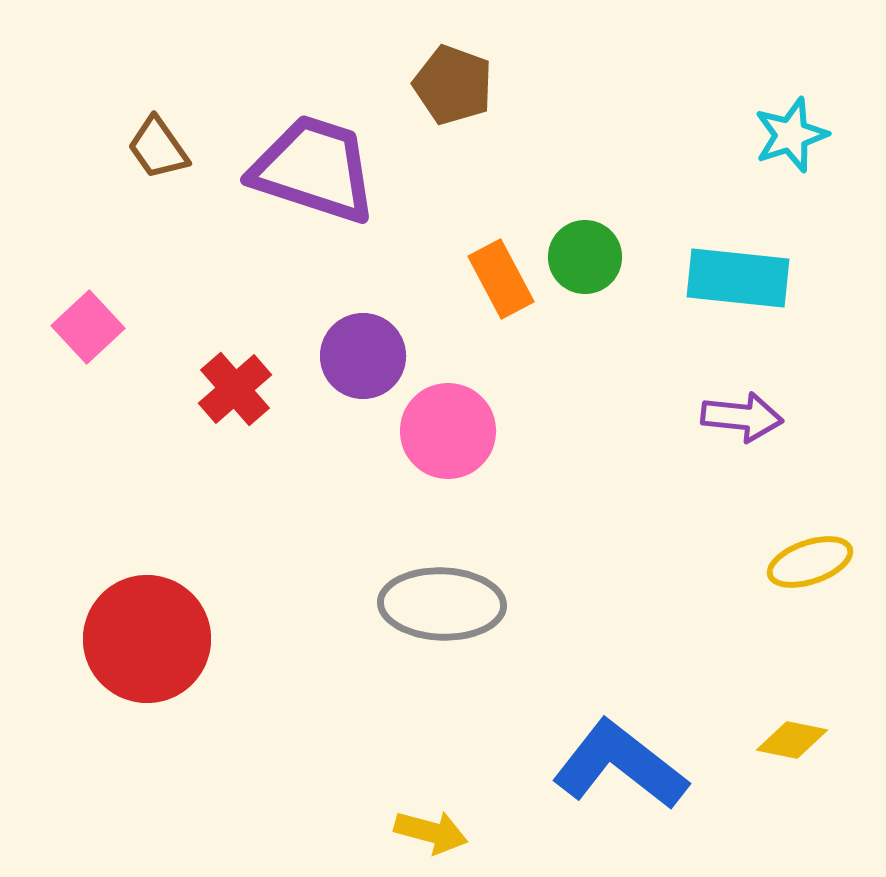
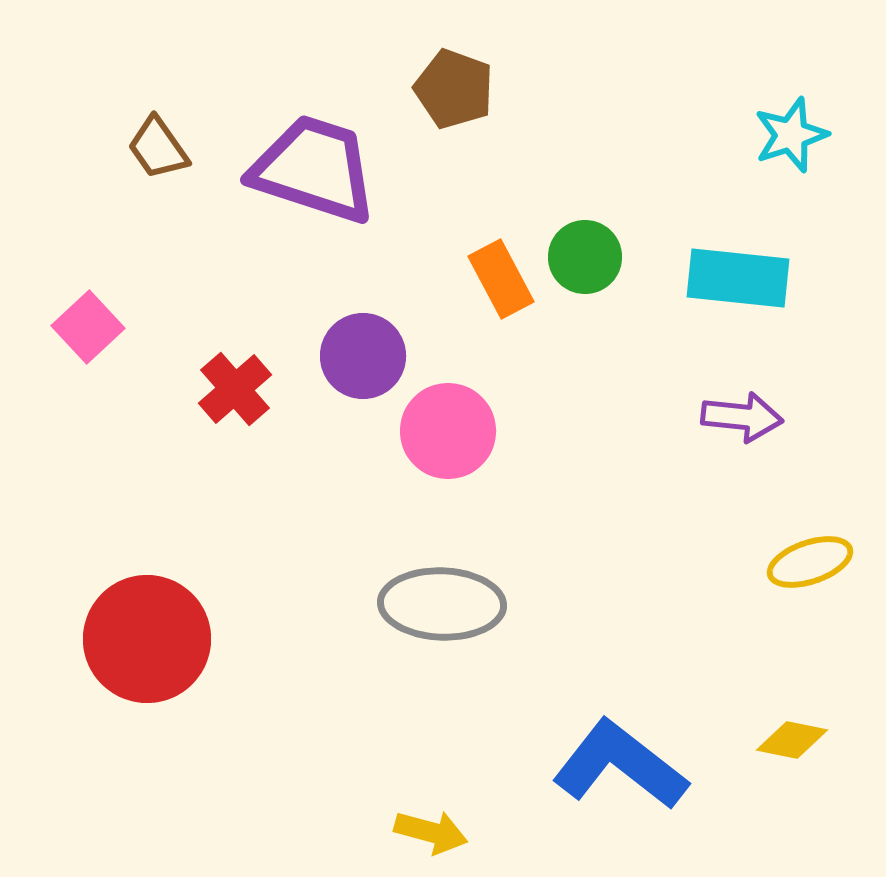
brown pentagon: moved 1 px right, 4 px down
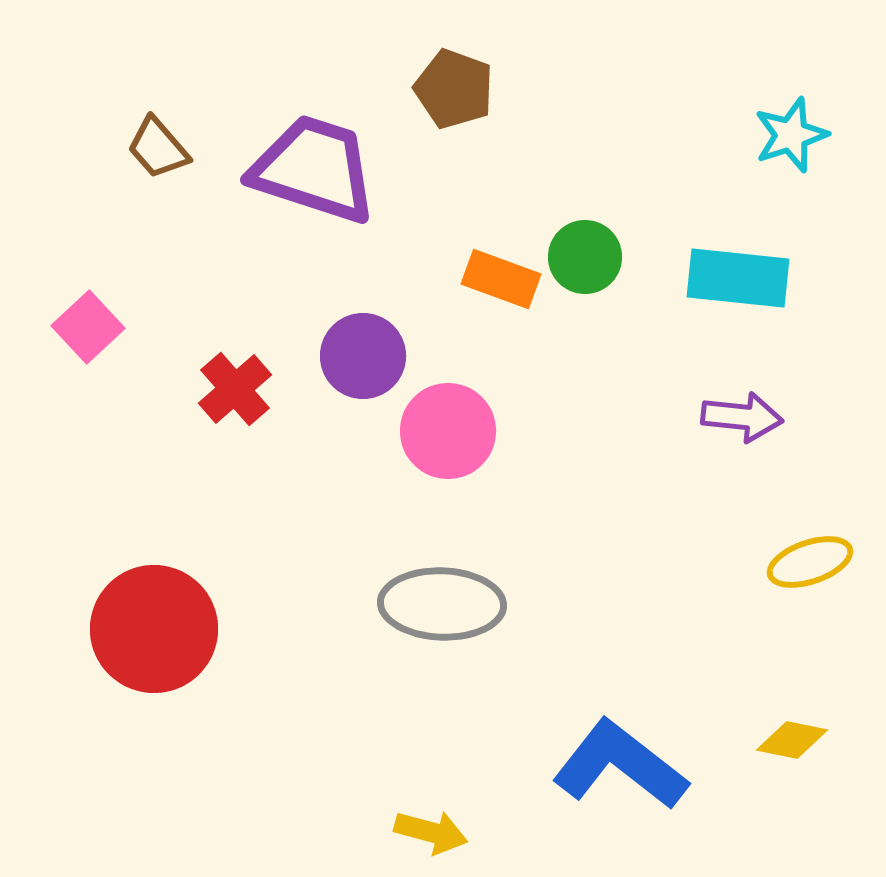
brown trapezoid: rotated 6 degrees counterclockwise
orange rectangle: rotated 42 degrees counterclockwise
red circle: moved 7 px right, 10 px up
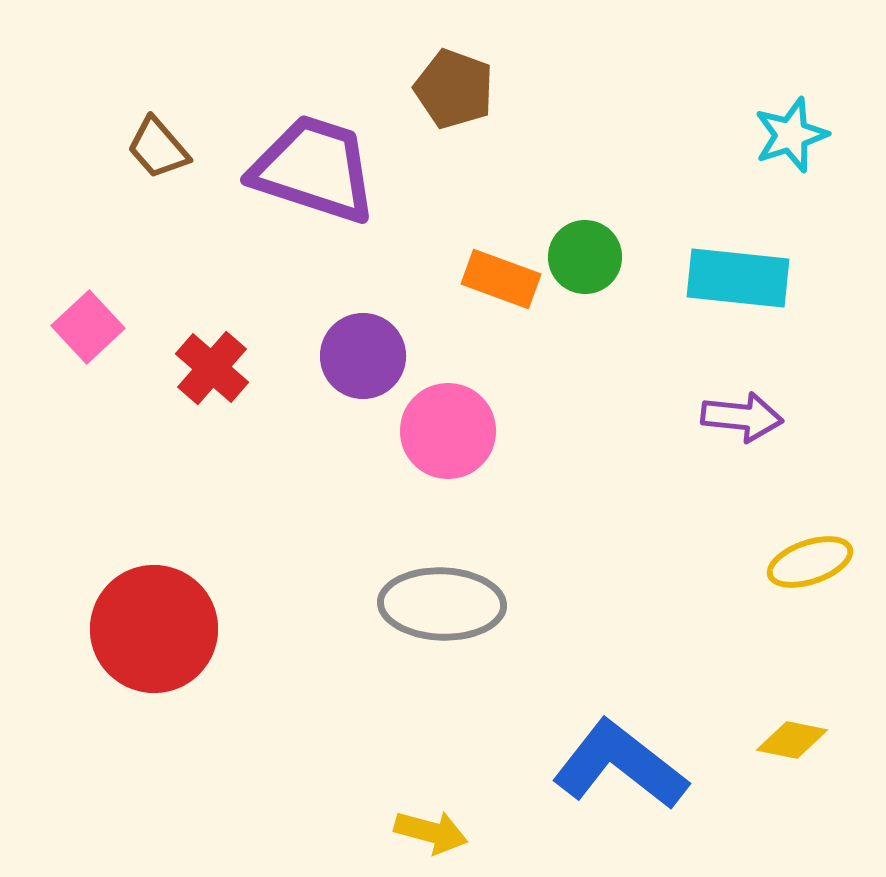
red cross: moved 23 px left, 21 px up; rotated 8 degrees counterclockwise
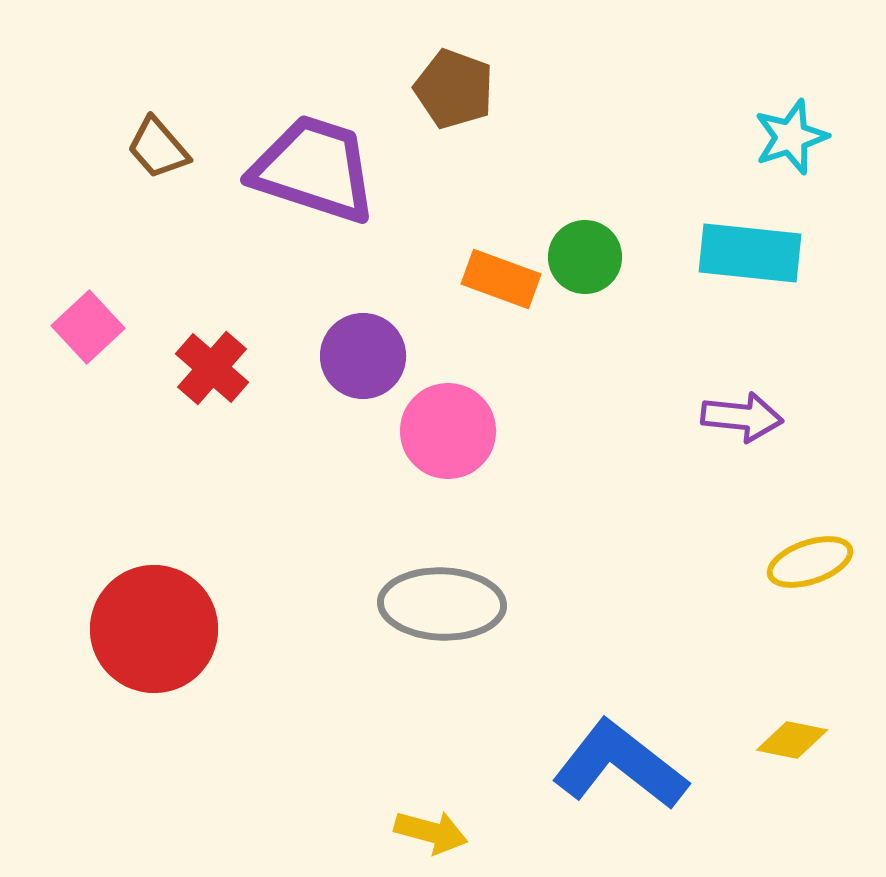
cyan star: moved 2 px down
cyan rectangle: moved 12 px right, 25 px up
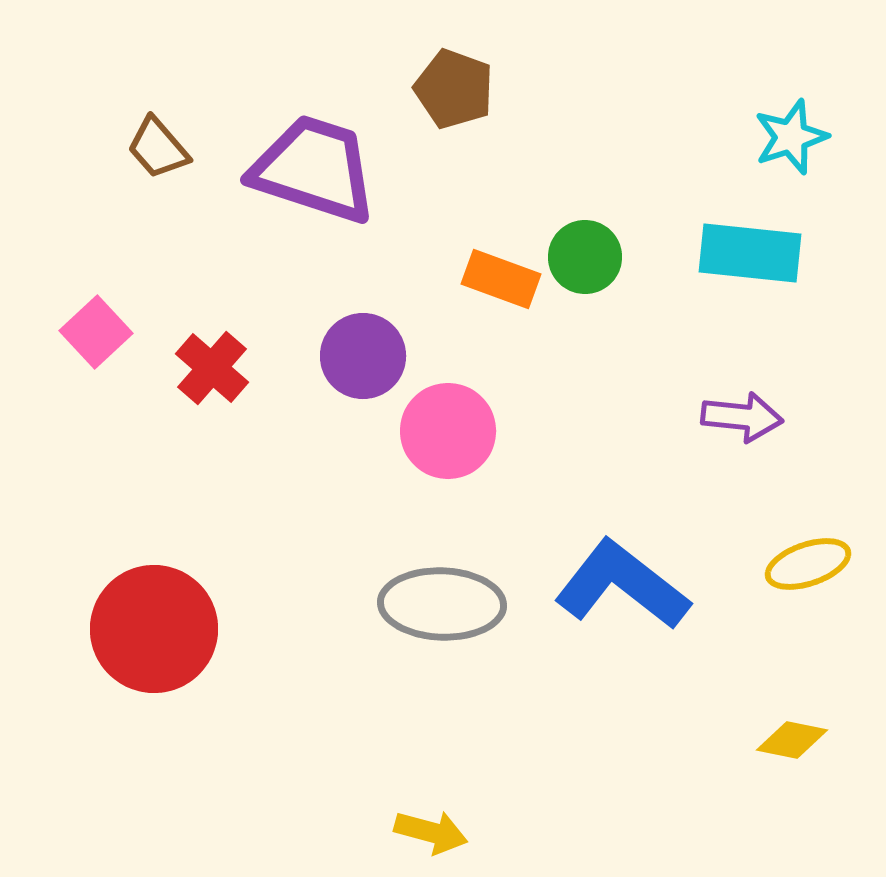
pink square: moved 8 px right, 5 px down
yellow ellipse: moved 2 px left, 2 px down
blue L-shape: moved 2 px right, 180 px up
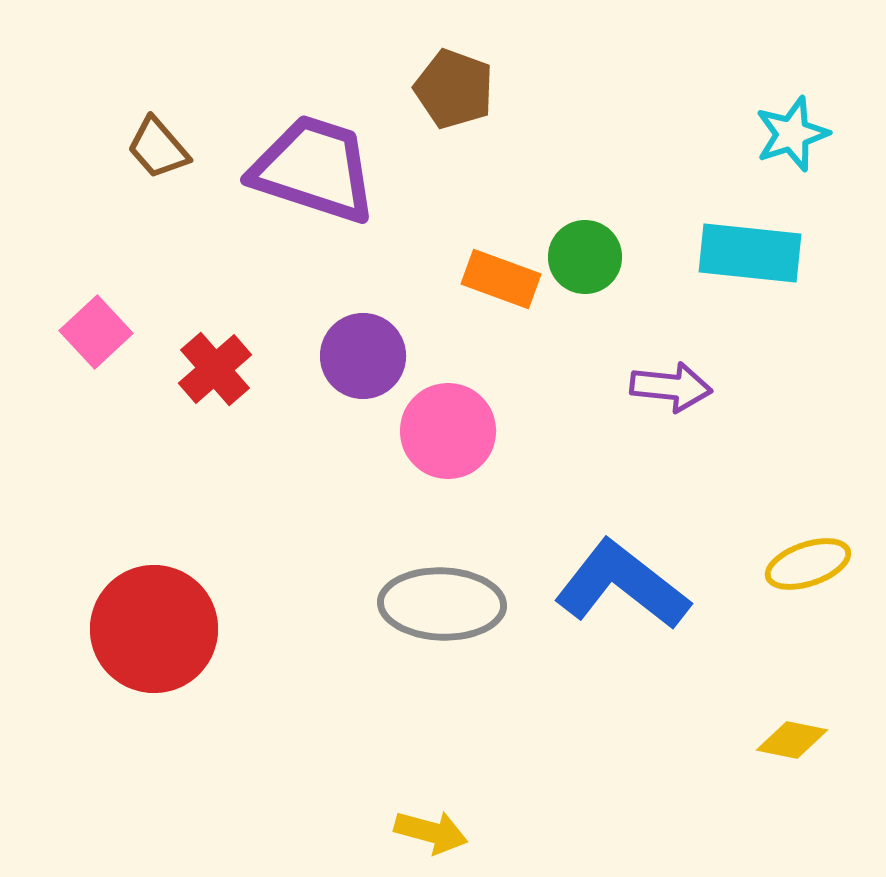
cyan star: moved 1 px right, 3 px up
red cross: moved 3 px right, 1 px down; rotated 8 degrees clockwise
purple arrow: moved 71 px left, 30 px up
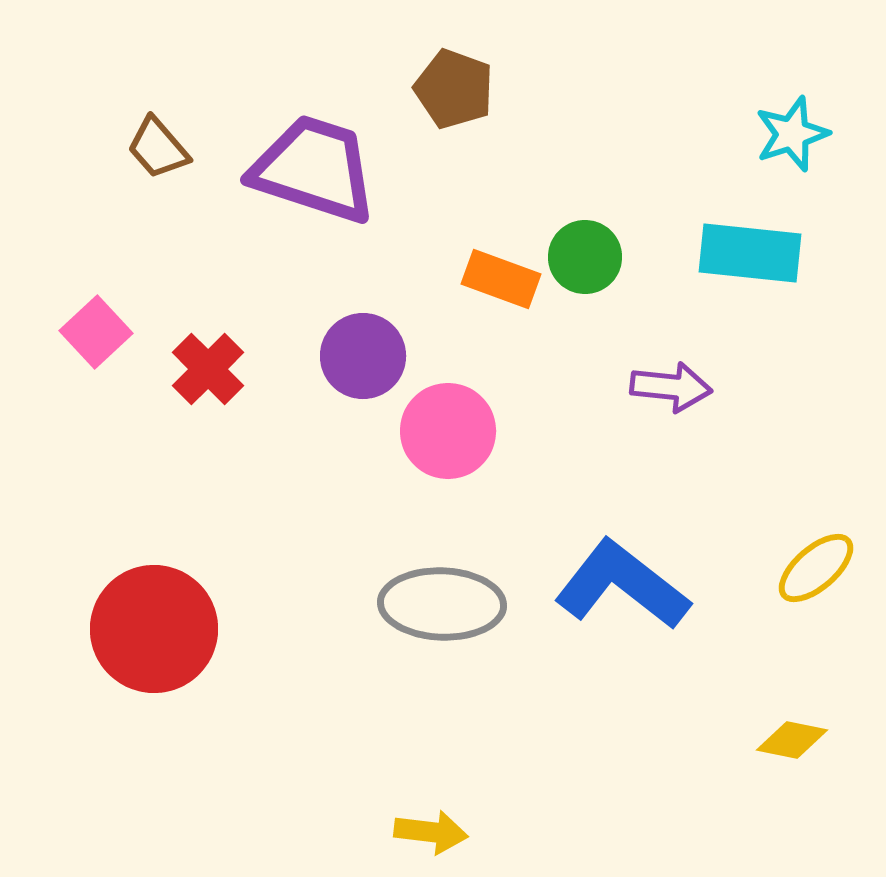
red cross: moved 7 px left; rotated 4 degrees counterclockwise
yellow ellipse: moved 8 px right, 4 px down; rotated 22 degrees counterclockwise
yellow arrow: rotated 8 degrees counterclockwise
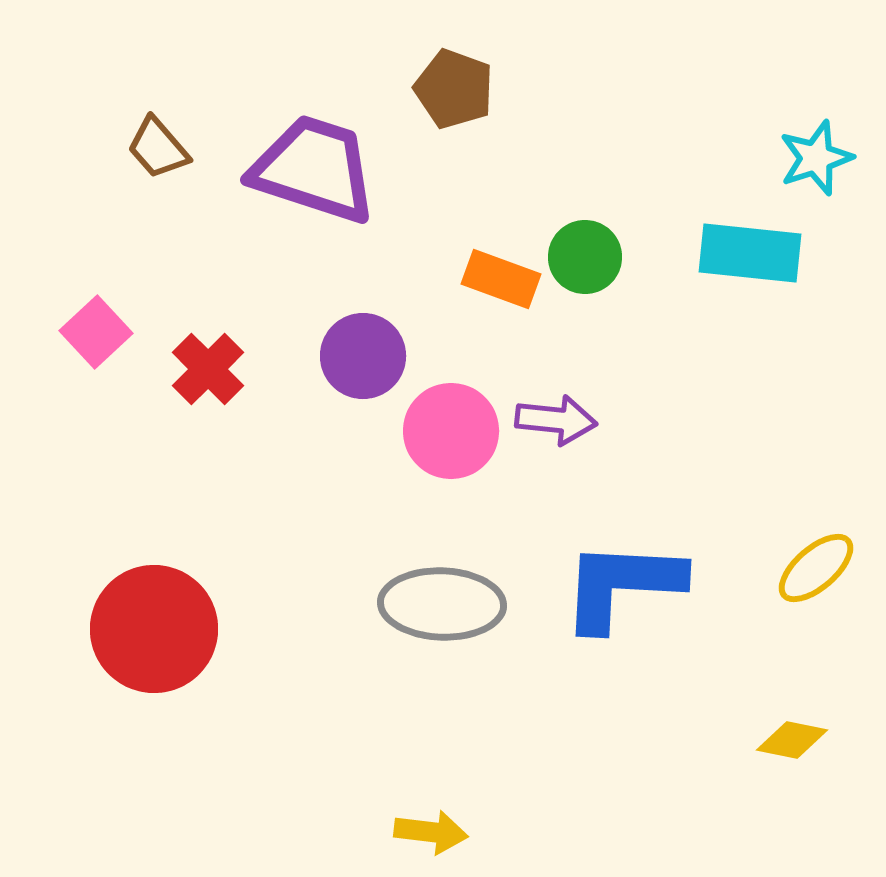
cyan star: moved 24 px right, 24 px down
purple arrow: moved 115 px left, 33 px down
pink circle: moved 3 px right
blue L-shape: rotated 35 degrees counterclockwise
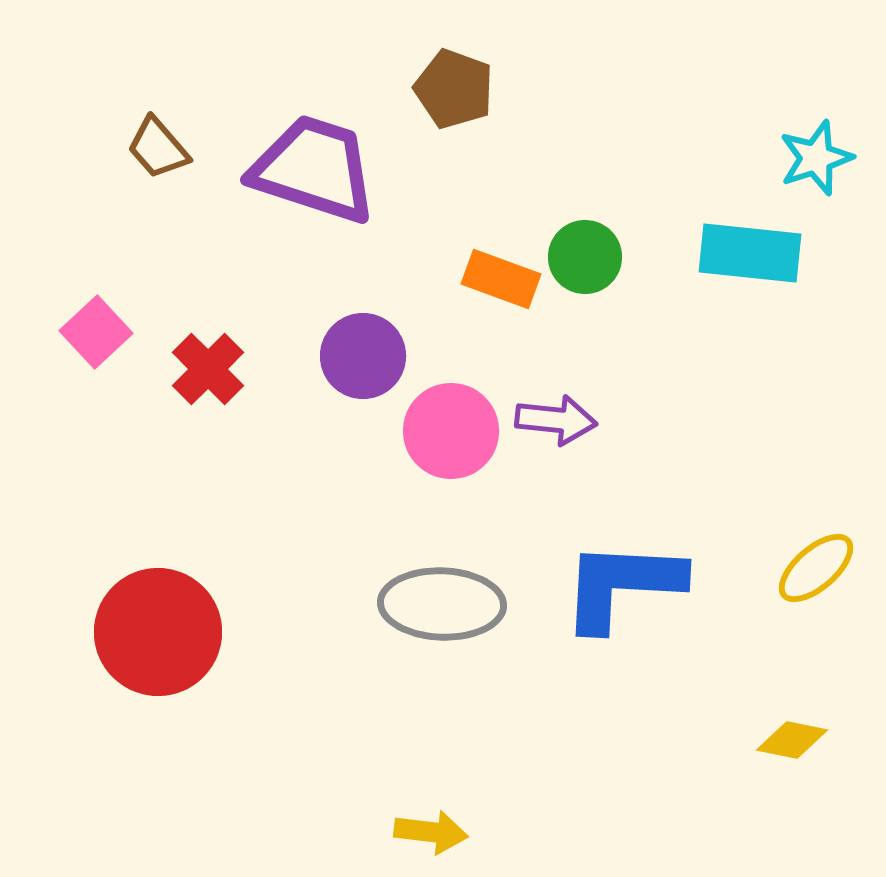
red circle: moved 4 px right, 3 px down
